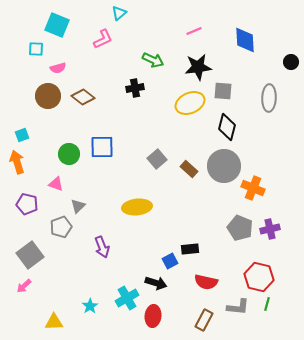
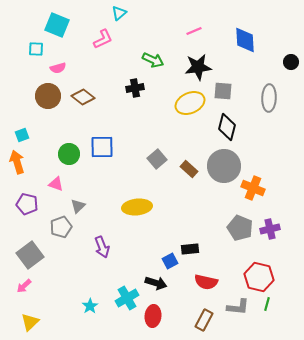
yellow triangle at (54, 322): moved 24 px left; rotated 42 degrees counterclockwise
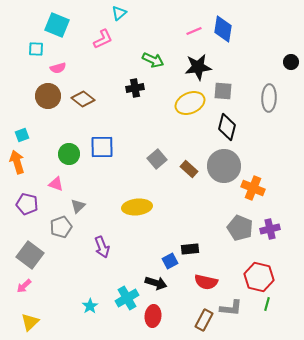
blue diamond at (245, 40): moved 22 px left, 11 px up; rotated 12 degrees clockwise
brown diamond at (83, 97): moved 2 px down
gray square at (30, 255): rotated 16 degrees counterclockwise
gray L-shape at (238, 307): moved 7 px left, 1 px down
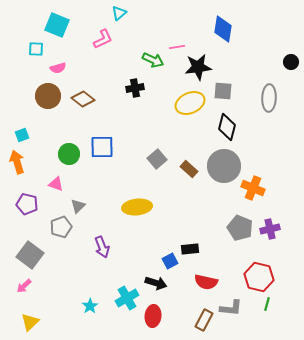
pink line at (194, 31): moved 17 px left, 16 px down; rotated 14 degrees clockwise
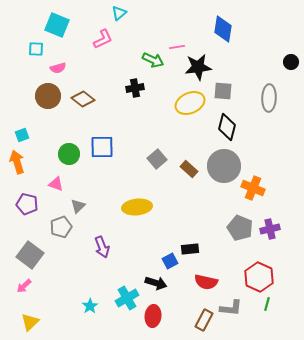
red hexagon at (259, 277): rotated 12 degrees clockwise
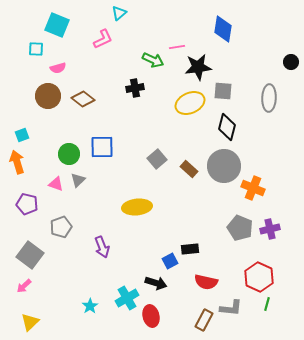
gray triangle at (78, 206): moved 26 px up
red ellipse at (153, 316): moved 2 px left; rotated 20 degrees counterclockwise
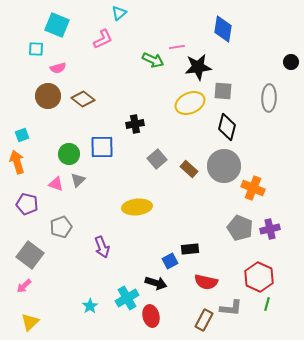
black cross at (135, 88): moved 36 px down
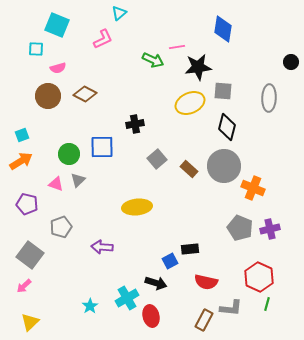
brown diamond at (83, 99): moved 2 px right, 5 px up; rotated 10 degrees counterclockwise
orange arrow at (17, 162): moved 4 px right, 1 px up; rotated 75 degrees clockwise
purple arrow at (102, 247): rotated 115 degrees clockwise
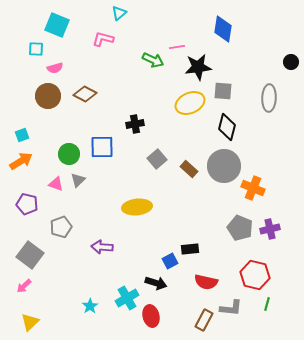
pink L-shape at (103, 39): rotated 140 degrees counterclockwise
pink semicircle at (58, 68): moved 3 px left
red hexagon at (259, 277): moved 4 px left, 2 px up; rotated 12 degrees counterclockwise
